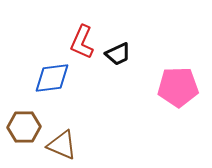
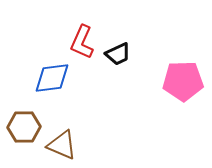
pink pentagon: moved 5 px right, 6 px up
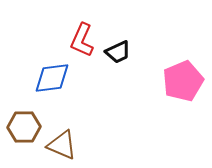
red L-shape: moved 2 px up
black trapezoid: moved 2 px up
pink pentagon: rotated 21 degrees counterclockwise
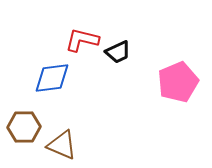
red L-shape: rotated 80 degrees clockwise
pink pentagon: moved 5 px left, 1 px down
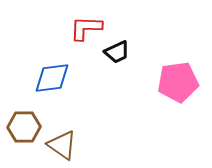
red L-shape: moved 4 px right, 12 px up; rotated 12 degrees counterclockwise
black trapezoid: moved 1 px left
pink pentagon: rotated 15 degrees clockwise
brown triangle: rotated 12 degrees clockwise
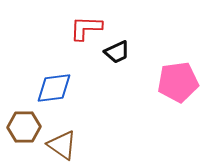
blue diamond: moved 2 px right, 10 px down
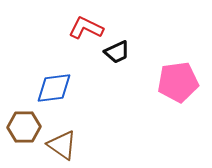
red L-shape: rotated 24 degrees clockwise
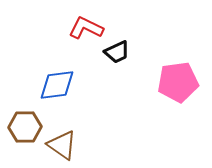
blue diamond: moved 3 px right, 3 px up
brown hexagon: moved 1 px right
